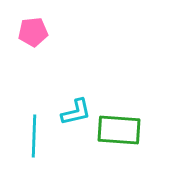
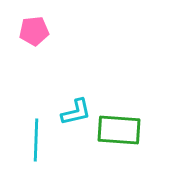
pink pentagon: moved 1 px right, 1 px up
cyan line: moved 2 px right, 4 px down
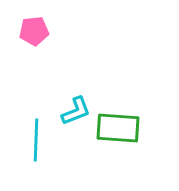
cyan L-shape: moved 1 px up; rotated 8 degrees counterclockwise
green rectangle: moved 1 px left, 2 px up
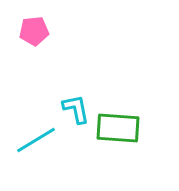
cyan L-shape: moved 2 px up; rotated 80 degrees counterclockwise
cyan line: rotated 57 degrees clockwise
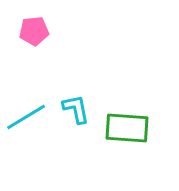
green rectangle: moved 9 px right
cyan line: moved 10 px left, 23 px up
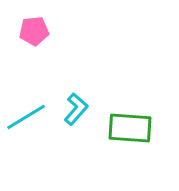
cyan L-shape: rotated 52 degrees clockwise
green rectangle: moved 3 px right
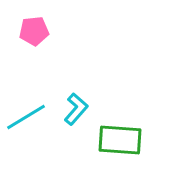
green rectangle: moved 10 px left, 12 px down
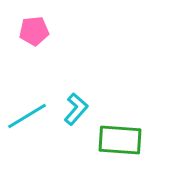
cyan line: moved 1 px right, 1 px up
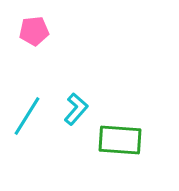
cyan line: rotated 27 degrees counterclockwise
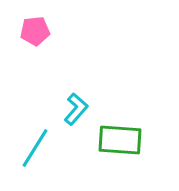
pink pentagon: moved 1 px right
cyan line: moved 8 px right, 32 px down
